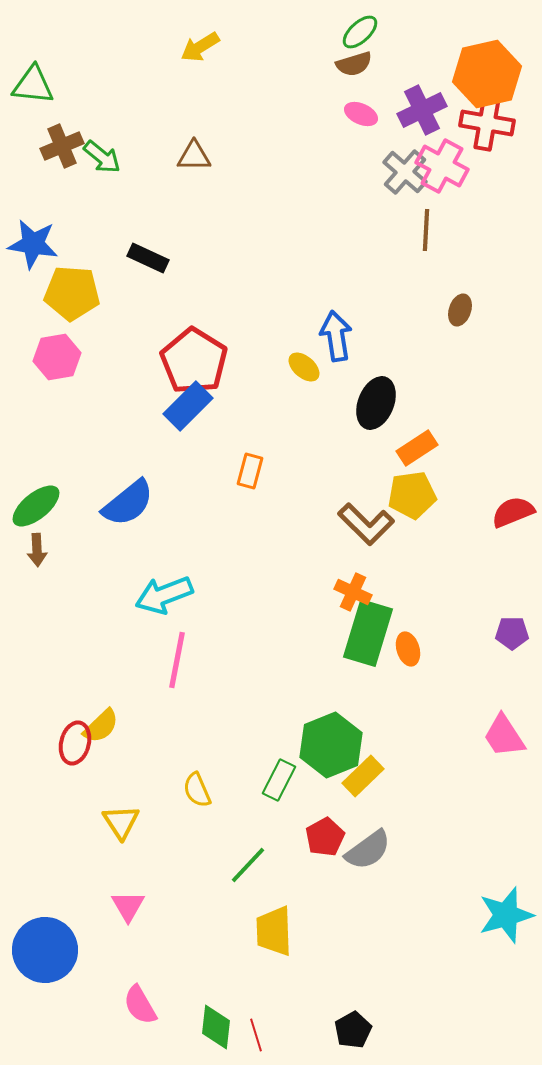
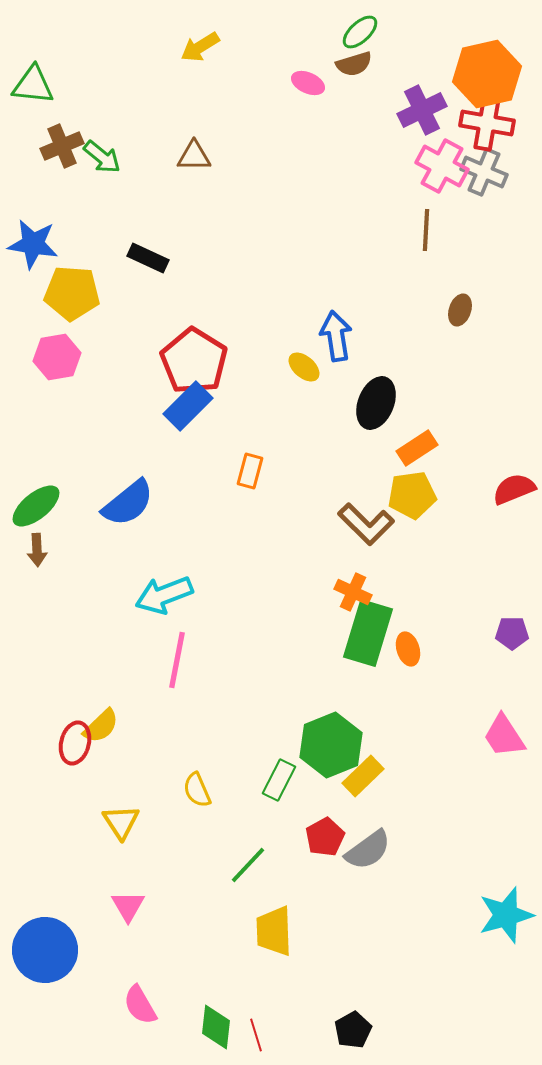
pink ellipse at (361, 114): moved 53 px left, 31 px up
gray cross at (405, 172): moved 79 px right; rotated 18 degrees counterclockwise
red semicircle at (513, 512): moved 1 px right, 23 px up
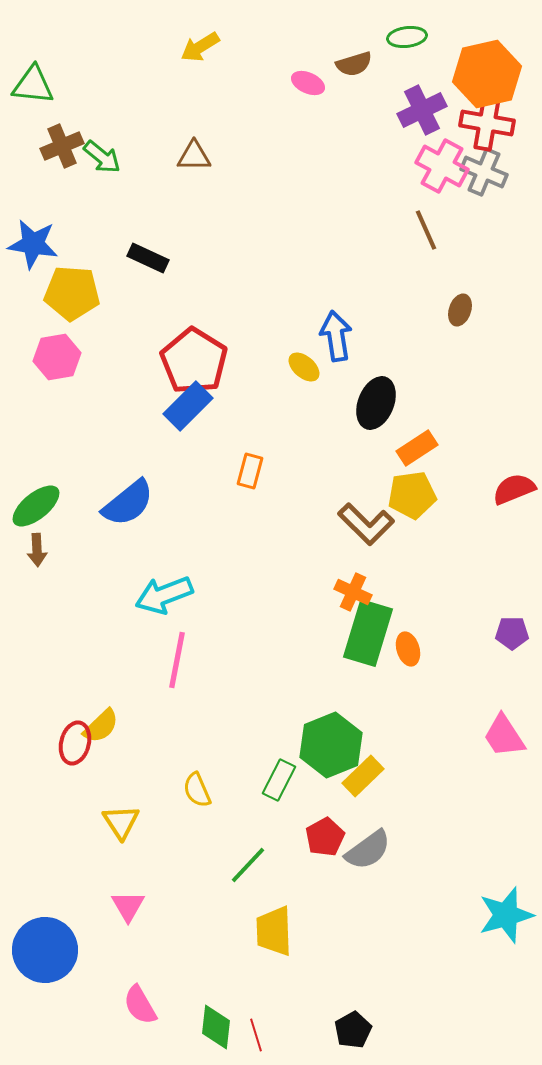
green ellipse at (360, 32): moved 47 px right, 5 px down; rotated 36 degrees clockwise
brown line at (426, 230): rotated 27 degrees counterclockwise
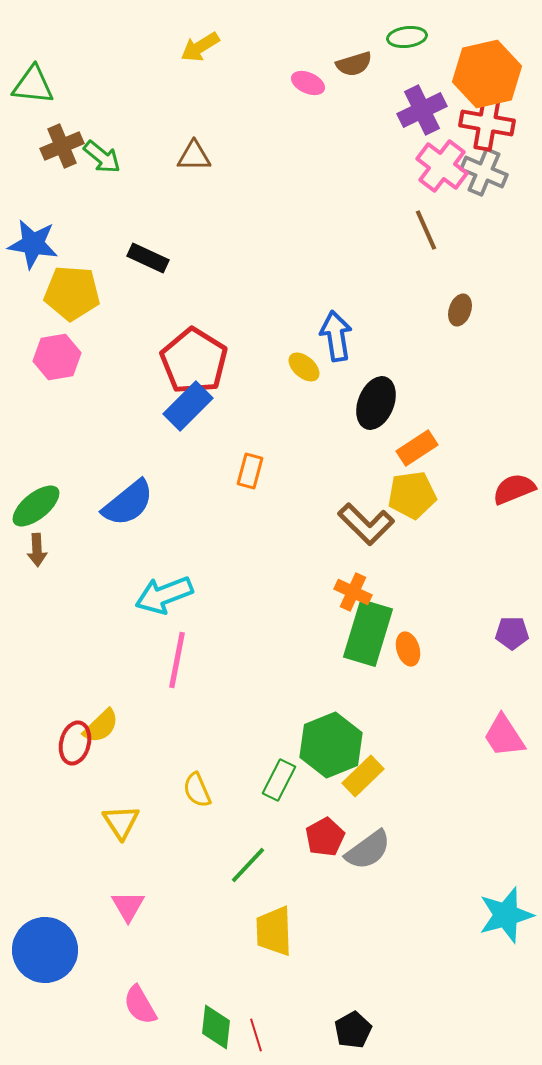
pink cross at (442, 166): rotated 9 degrees clockwise
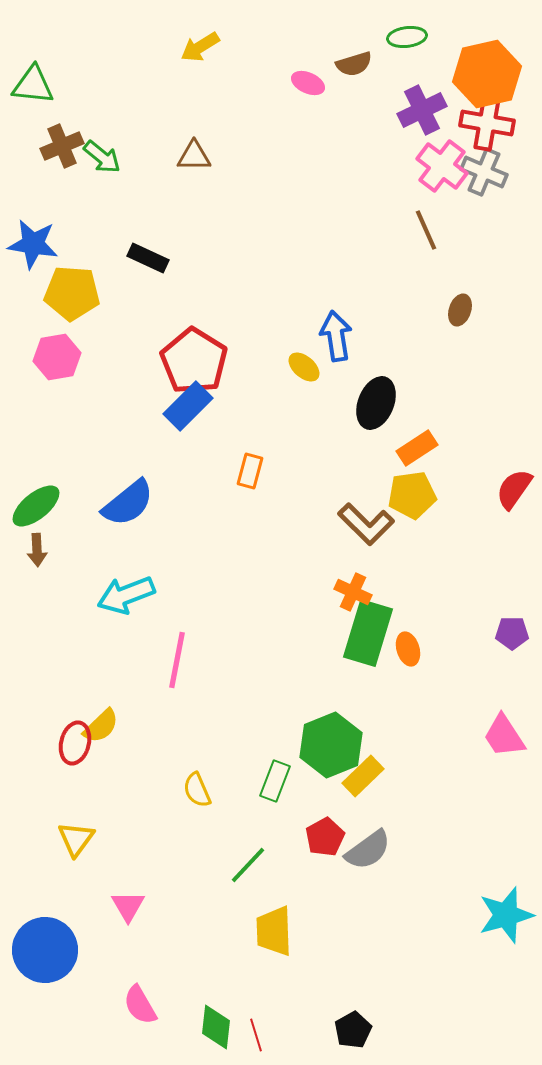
red semicircle at (514, 489): rotated 33 degrees counterclockwise
cyan arrow at (164, 595): moved 38 px left
green rectangle at (279, 780): moved 4 px left, 1 px down; rotated 6 degrees counterclockwise
yellow triangle at (121, 822): moved 45 px left, 17 px down; rotated 9 degrees clockwise
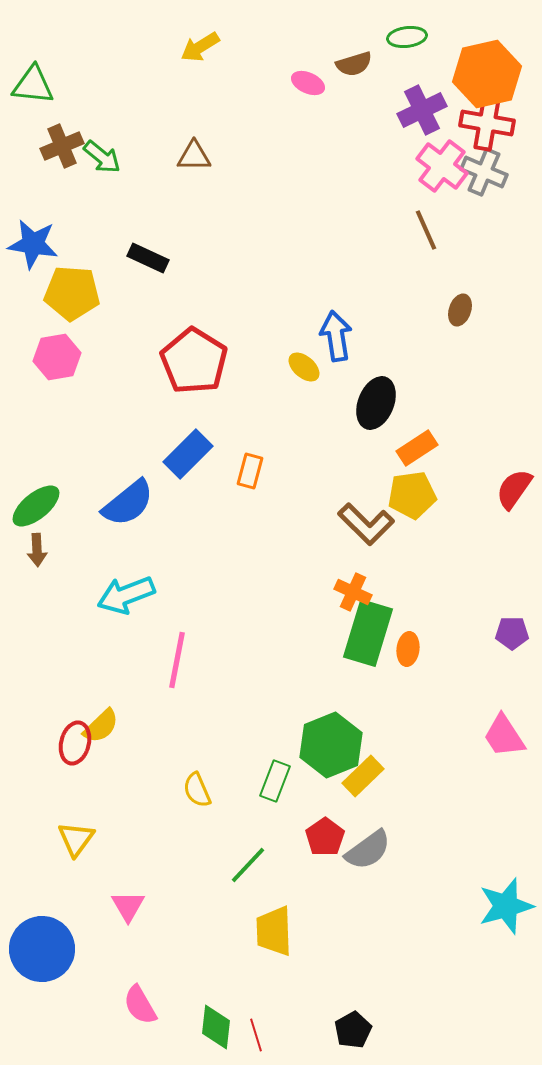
blue rectangle at (188, 406): moved 48 px down
orange ellipse at (408, 649): rotated 24 degrees clockwise
red pentagon at (325, 837): rotated 6 degrees counterclockwise
cyan star at (506, 915): moved 9 px up
blue circle at (45, 950): moved 3 px left, 1 px up
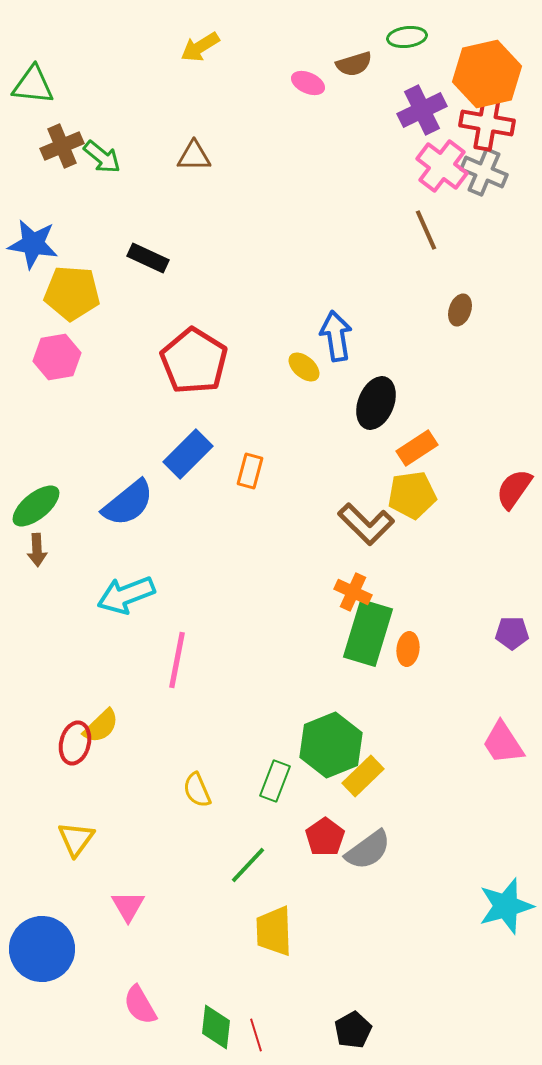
pink trapezoid at (504, 736): moved 1 px left, 7 px down
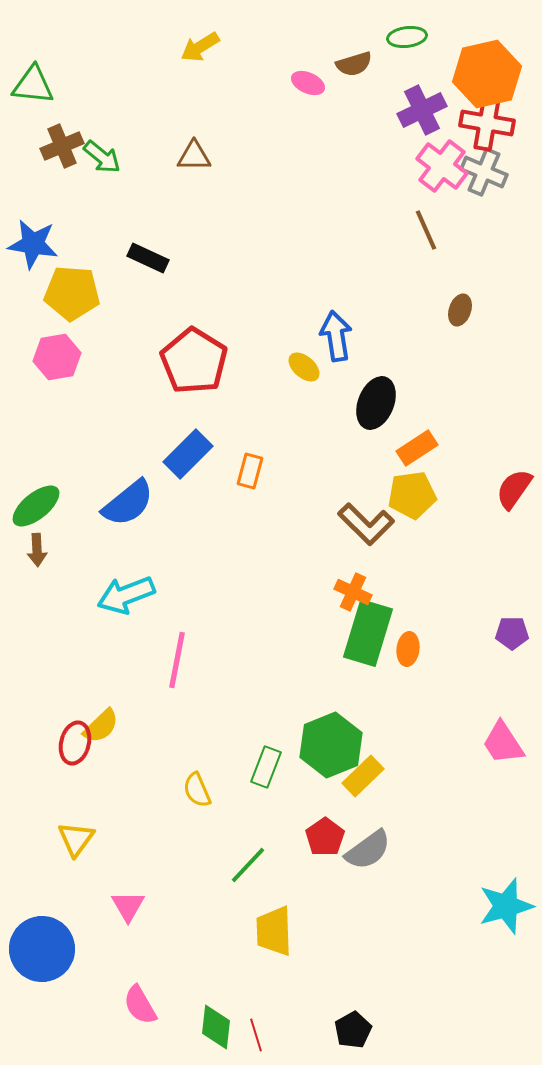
green rectangle at (275, 781): moved 9 px left, 14 px up
